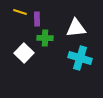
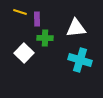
cyan cross: moved 2 px down
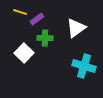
purple rectangle: rotated 56 degrees clockwise
white triangle: rotated 30 degrees counterclockwise
cyan cross: moved 4 px right, 6 px down
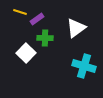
white square: moved 2 px right
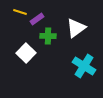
green cross: moved 3 px right, 2 px up
cyan cross: rotated 15 degrees clockwise
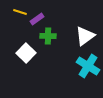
white triangle: moved 9 px right, 8 px down
cyan cross: moved 4 px right
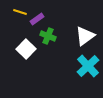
green cross: rotated 21 degrees clockwise
white square: moved 4 px up
cyan cross: rotated 15 degrees clockwise
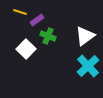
purple rectangle: moved 1 px down
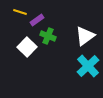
white square: moved 1 px right, 2 px up
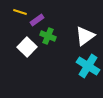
cyan cross: rotated 15 degrees counterclockwise
